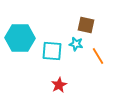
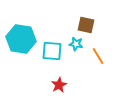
cyan hexagon: moved 1 px right, 1 px down; rotated 8 degrees clockwise
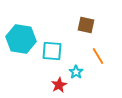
cyan star: moved 28 px down; rotated 24 degrees clockwise
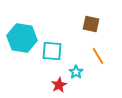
brown square: moved 5 px right, 1 px up
cyan hexagon: moved 1 px right, 1 px up
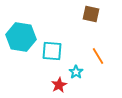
brown square: moved 10 px up
cyan hexagon: moved 1 px left, 1 px up
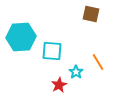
cyan hexagon: rotated 12 degrees counterclockwise
orange line: moved 6 px down
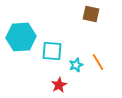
cyan star: moved 7 px up; rotated 16 degrees clockwise
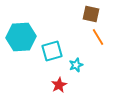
cyan square: rotated 20 degrees counterclockwise
orange line: moved 25 px up
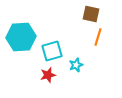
orange line: rotated 48 degrees clockwise
red star: moved 11 px left, 10 px up; rotated 14 degrees clockwise
